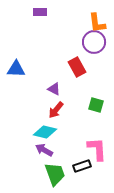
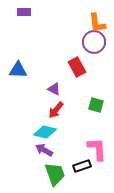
purple rectangle: moved 16 px left
blue triangle: moved 2 px right, 1 px down
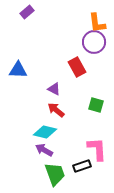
purple rectangle: moved 3 px right; rotated 40 degrees counterclockwise
red arrow: rotated 90 degrees clockwise
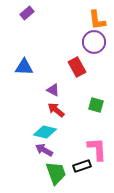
purple rectangle: moved 1 px down
orange L-shape: moved 3 px up
blue triangle: moved 6 px right, 3 px up
purple triangle: moved 1 px left, 1 px down
green trapezoid: moved 1 px right, 1 px up
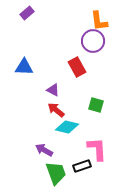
orange L-shape: moved 2 px right, 1 px down
purple circle: moved 1 px left, 1 px up
cyan diamond: moved 22 px right, 5 px up
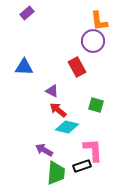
purple triangle: moved 1 px left, 1 px down
red arrow: moved 2 px right
pink L-shape: moved 4 px left, 1 px down
green trapezoid: rotated 25 degrees clockwise
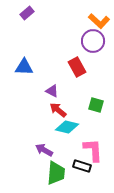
orange L-shape: rotated 40 degrees counterclockwise
black rectangle: rotated 36 degrees clockwise
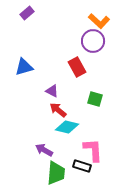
blue triangle: rotated 18 degrees counterclockwise
green square: moved 1 px left, 6 px up
